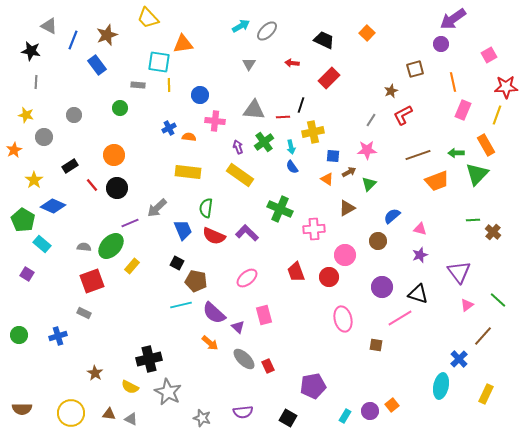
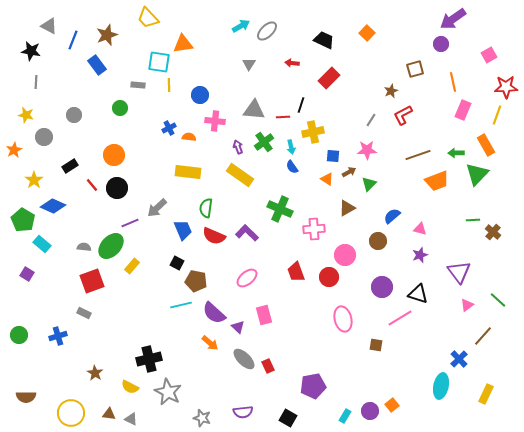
brown semicircle at (22, 409): moved 4 px right, 12 px up
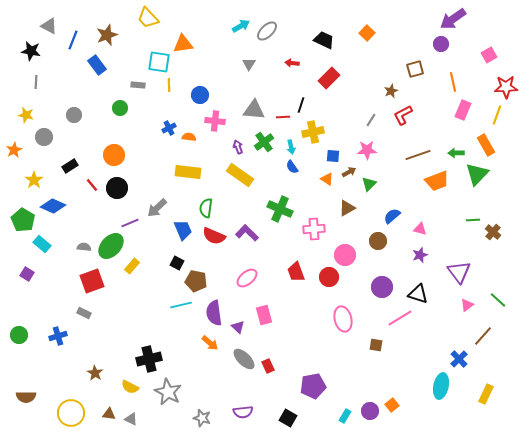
purple semicircle at (214, 313): rotated 40 degrees clockwise
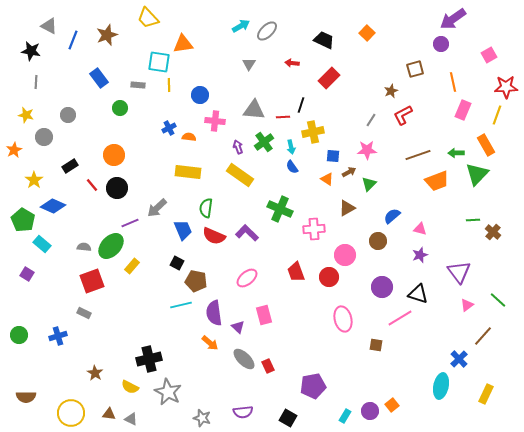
blue rectangle at (97, 65): moved 2 px right, 13 px down
gray circle at (74, 115): moved 6 px left
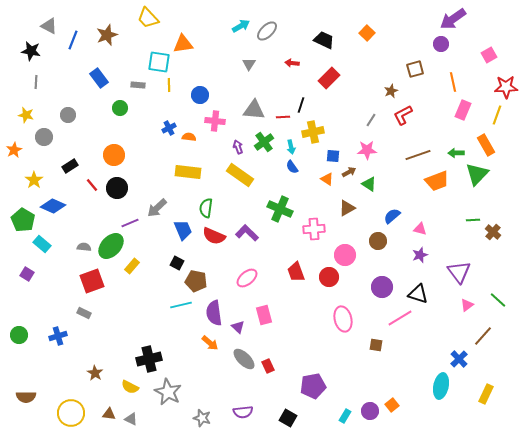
green triangle at (369, 184): rotated 42 degrees counterclockwise
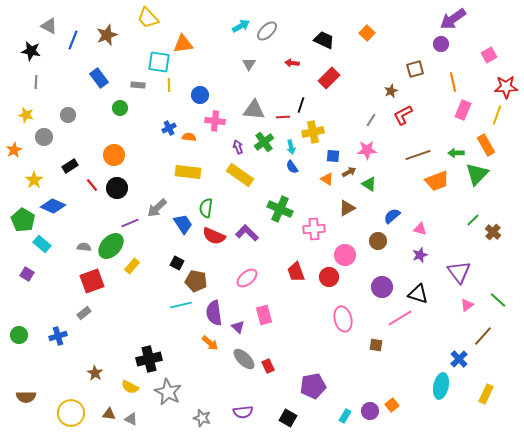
green line at (473, 220): rotated 40 degrees counterclockwise
blue trapezoid at (183, 230): moved 6 px up; rotated 10 degrees counterclockwise
gray rectangle at (84, 313): rotated 64 degrees counterclockwise
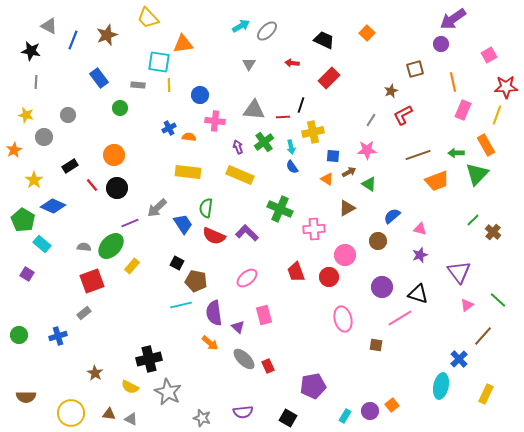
yellow rectangle at (240, 175): rotated 12 degrees counterclockwise
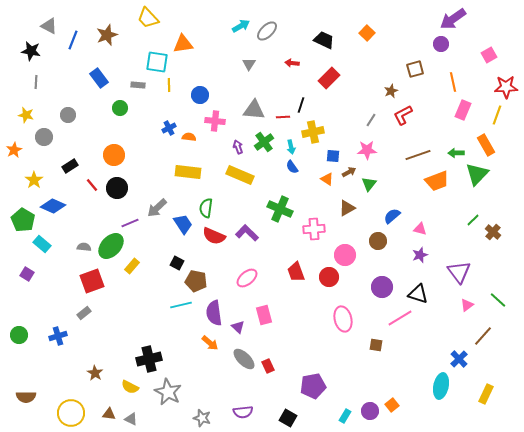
cyan square at (159, 62): moved 2 px left
green triangle at (369, 184): rotated 35 degrees clockwise
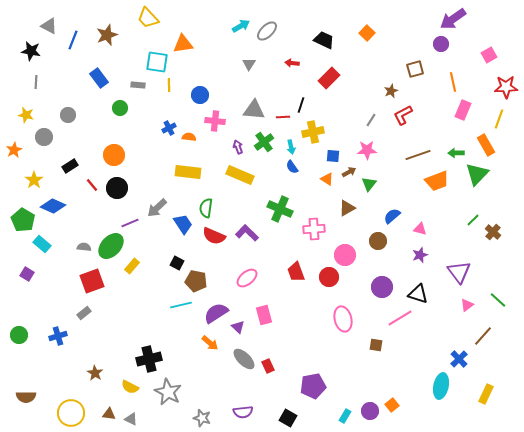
yellow line at (497, 115): moved 2 px right, 4 px down
purple semicircle at (214, 313): moved 2 px right; rotated 65 degrees clockwise
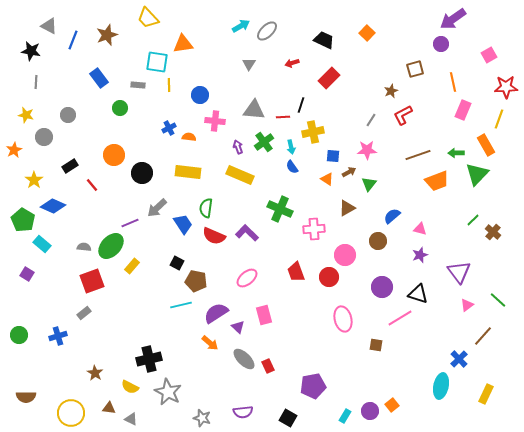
red arrow at (292, 63): rotated 24 degrees counterclockwise
black circle at (117, 188): moved 25 px right, 15 px up
brown triangle at (109, 414): moved 6 px up
